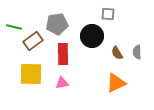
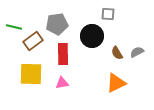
gray semicircle: rotated 64 degrees clockwise
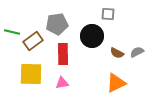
green line: moved 2 px left, 5 px down
brown semicircle: rotated 32 degrees counterclockwise
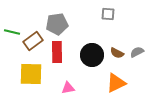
black circle: moved 19 px down
red rectangle: moved 6 px left, 2 px up
pink triangle: moved 6 px right, 5 px down
